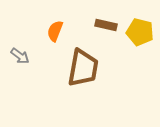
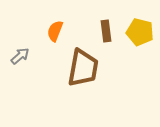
brown rectangle: moved 6 px down; rotated 70 degrees clockwise
gray arrow: rotated 78 degrees counterclockwise
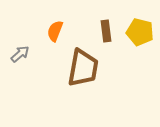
gray arrow: moved 2 px up
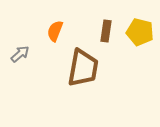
brown rectangle: rotated 15 degrees clockwise
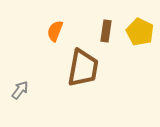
yellow pentagon: rotated 12 degrees clockwise
gray arrow: moved 36 px down; rotated 12 degrees counterclockwise
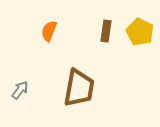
orange semicircle: moved 6 px left
brown trapezoid: moved 4 px left, 20 px down
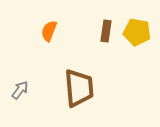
yellow pentagon: moved 3 px left; rotated 16 degrees counterclockwise
brown trapezoid: rotated 15 degrees counterclockwise
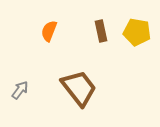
brown rectangle: moved 5 px left; rotated 20 degrees counterclockwise
brown trapezoid: rotated 33 degrees counterclockwise
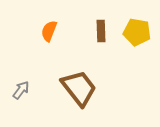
brown rectangle: rotated 10 degrees clockwise
gray arrow: moved 1 px right
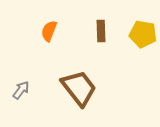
yellow pentagon: moved 6 px right, 2 px down
